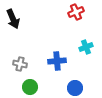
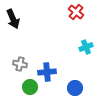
red cross: rotated 28 degrees counterclockwise
blue cross: moved 10 px left, 11 px down
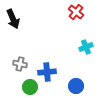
blue circle: moved 1 px right, 2 px up
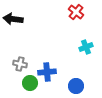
black arrow: rotated 120 degrees clockwise
green circle: moved 4 px up
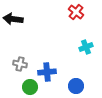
green circle: moved 4 px down
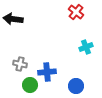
green circle: moved 2 px up
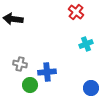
cyan cross: moved 3 px up
blue circle: moved 15 px right, 2 px down
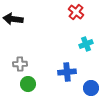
gray cross: rotated 16 degrees counterclockwise
blue cross: moved 20 px right
green circle: moved 2 px left, 1 px up
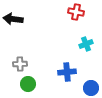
red cross: rotated 28 degrees counterclockwise
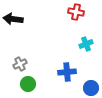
gray cross: rotated 24 degrees counterclockwise
